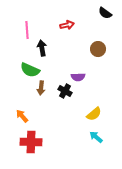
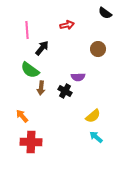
black arrow: rotated 49 degrees clockwise
green semicircle: rotated 12 degrees clockwise
yellow semicircle: moved 1 px left, 2 px down
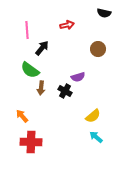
black semicircle: moved 1 px left; rotated 24 degrees counterclockwise
purple semicircle: rotated 16 degrees counterclockwise
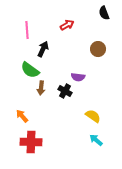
black semicircle: rotated 56 degrees clockwise
red arrow: rotated 16 degrees counterclockwise
black arrow: moved 1 px right, 1 px down; rotated 14 degrees counterclockwise
purple semicircle: rotated 24 degrees clockwise
yellow semicircle: rotated 105 degrees counterclockwise
cyan arrow: moved 3 px down
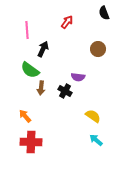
red arrow: moved 3 px up; rotated 24 degrees counterclockwise
orange arrow: moved 3 px right
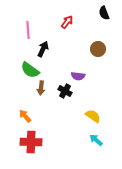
pink line: moved 1 px right
purple semicircle: moved 1 px up
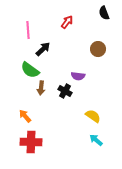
black arrow: rotated 21 degrees clockwise
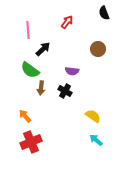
purple semicircle: moved 6 px left, 5 px up
red cross: rotated 25 degrees counterclockwise
